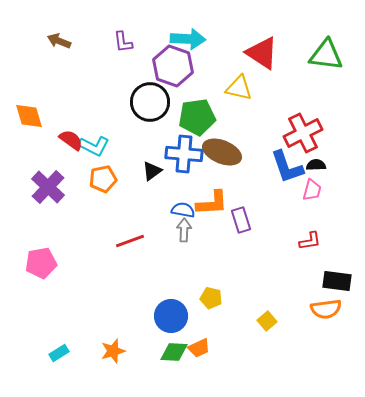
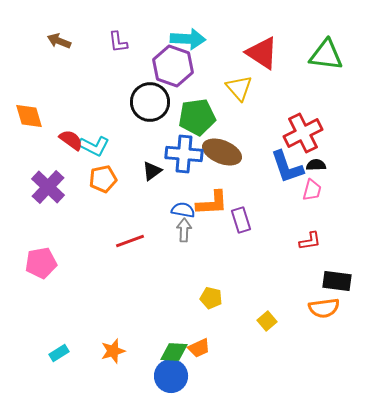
purple L-shape: moved 5 px left
yellow triangle: rotated 36 degrees clockwise
orange semicircle: moved 2 px left, 1 px up
blue circle: moved 60 px down
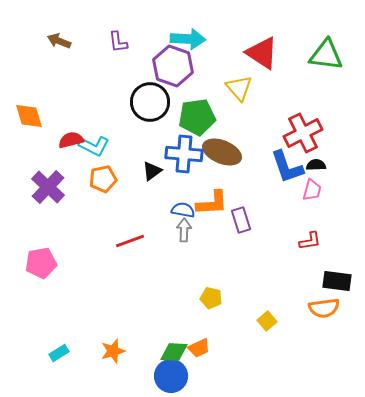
red semicircle: rotated 50 degrees counterclockwise
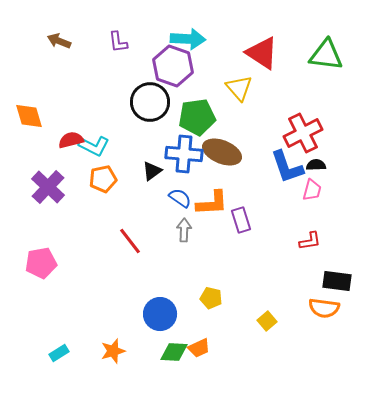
blue semicircle: moved 3 px left, 12 px up; rotated 25 degrees clockwise
red line: rotated 72 degrees clockwise
orange semicircle: rotated 16 degrees clockwise
blue circle: moved 11 px left, 62 px up
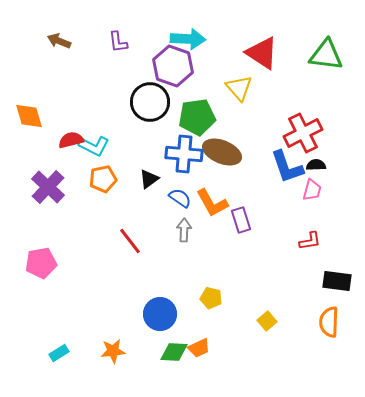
black triangle: moved 3 px left, 8 px down
orange L-shape: rotated 64 degrees clockwise
orange semicircle: moved 5 px right, 14 px down; rotated 84 degrees clockwise
orange star: rotated 10 degrees clockwise
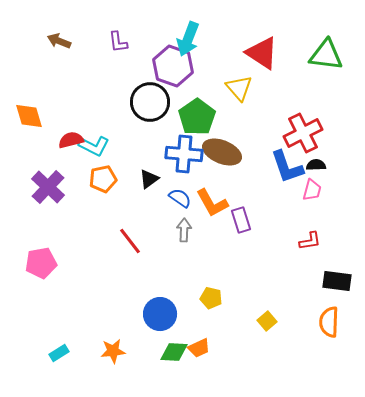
cyan arrow: rotated 108 degrees clockwise
green pentagon: rotated 27 degrees counterclockwise
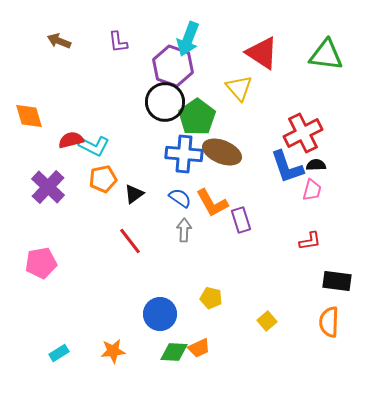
black circle: moved 15 px right
black triangle: moved 15 px left, 15 px down
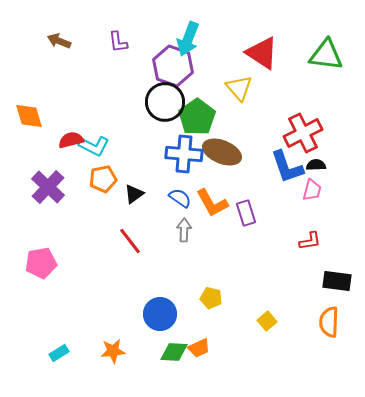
purple rectangle: moved 5 px right, 7 px up
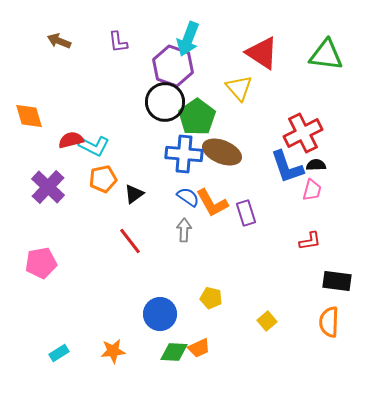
blue semicircle: moved 8 px right, 1 px up
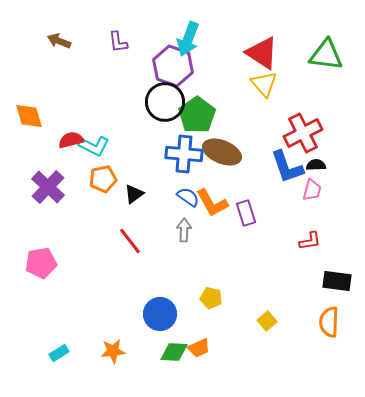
yellow triangle: moved 25 px right, 4 px up
green pentagon: moved 2 px up
